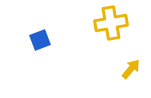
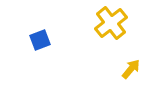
yellow cross: rotated 28 degrees counterclockwise
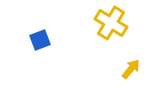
yellow cross: rotated 20 degrees counterclockwise
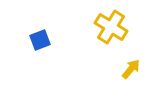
yellow cross: moved 4 px down
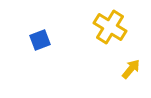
yellow cross: moved 1 px left
